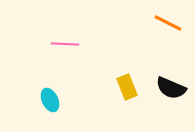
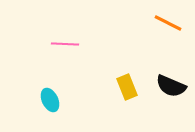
black semicircle: moved 2 px up
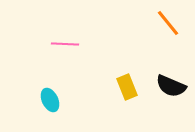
orange line: rotated 24 degrees clockwise
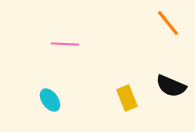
yellow rectangle: moved 11 px down
cyan ellipse: rotated 10 degrees counterclockwise
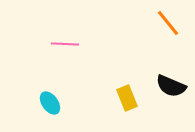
cyan ellipse: moved 3 px down
